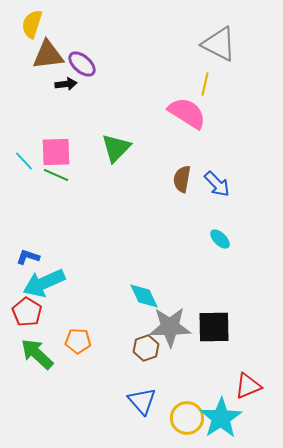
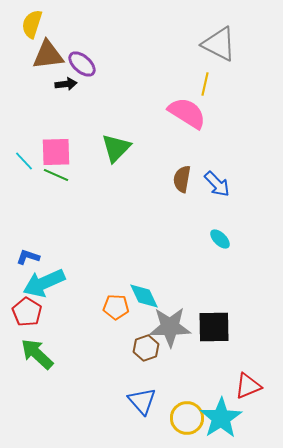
orange pentagon: moved 38 px right, 34 px up
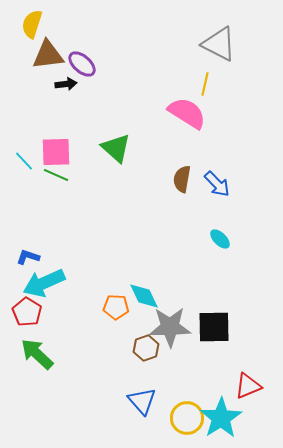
green triangle: rotated 32 degrees counterclockwise
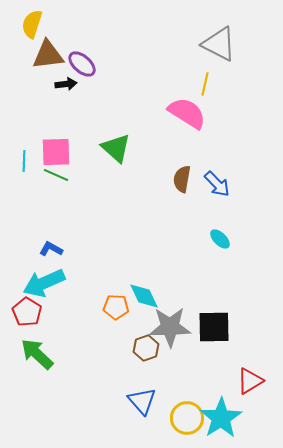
cyan line: rotated 45 degrees clockwise
blue L-shape: moved 23 px right, 8 px up; rotated 10 degrees clockwise
red triangle: moved 2 px right, 5 px up; rotated 8 degrees counterclockwise
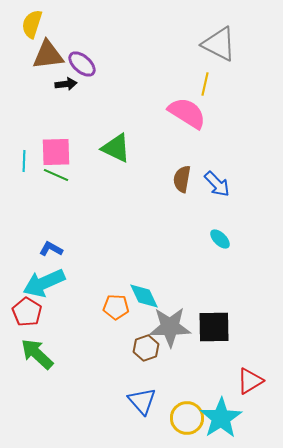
green triangle: rotated 16 degrees counterclockwise
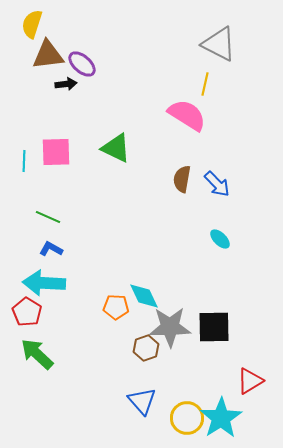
pink semicircle: moved 2 px down
green line: moved 8 px left, 42 px down
cyan arrow: rotated 27 degrees clockwise
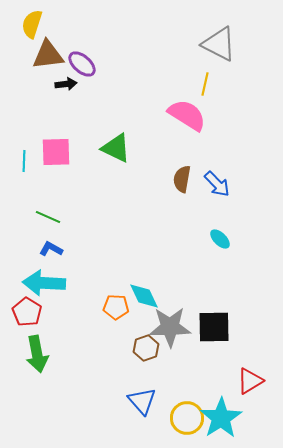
green arrow: rotated 144 degrees counterclockwise
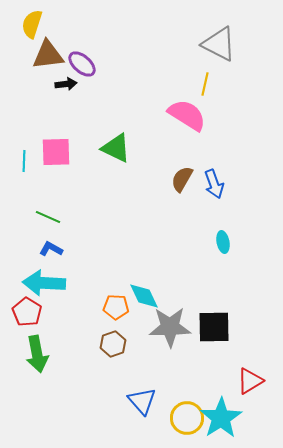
brown semicircle: rotated 20 degrees clockwise
blue arrow: moved 3 px left; rotated 24 degrees clockwise
cyan ellipse: moved 3 px right, 3 px down; rotated 35 degrees clockwise
brown hexagon: moved 33 px left, 4 px up
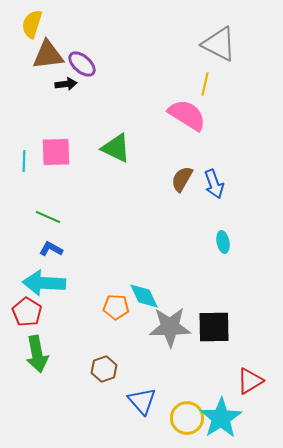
brown hexagon: moved 9 px left, 25 px down
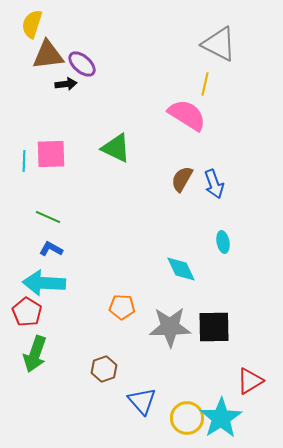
pink square: moved 5 px left, 2 px down
cyan diamond: moved 37 px right, 27 px up
orange pentagon: moved 6 px right
green arrow: moved 2 px left; rotated 30 degrees clockwise
